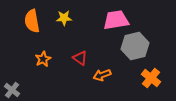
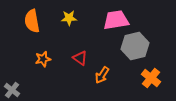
yellow star: moved 5 px right
orange star: rotated 14 degrees clockwise
orange arrow: rotated 36 degrees counterclockwise
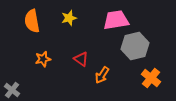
yellow star: rotated 14 degrees counterclockwise
red triangle: moved 1 px right, 1 px down
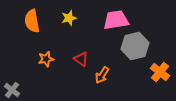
orange star: moved 3 px right
orange cross: moved 9 px right, 6 px up
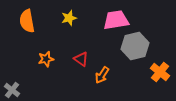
orange semicircle: moved 5 px left
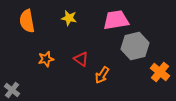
yellow star: rotated 28 degrees clockwise
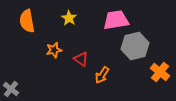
yellow star: rotated 21 degrees clockwise
orange star: moved 8 px right, 9 px up
gray cross: moved 1 px left, 1 px up
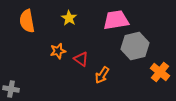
orange star: moved 4 px right, 1 px down
gray cross: rotated 28 degrees counterclockwise
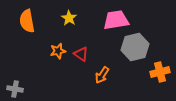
gray hexagon: moved 1 px down
red triangle: moved 5 px up
orange cross: rotated 36 degrees clockwise
gray cross: moved 4 px right
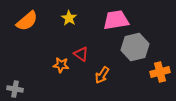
orange semicircle: rotated 120 degrees counterclockwise
orange star: moved 3 px right, 14 px down; rotated 21 degrees clockwise
